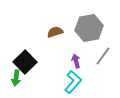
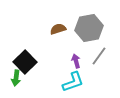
brown semicircle: moved 3 px right, 3 px up
gray line: moved 4 px left
cyan L-shape: rotated 30 degrees clockwise
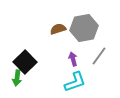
gray hexagon: moved 5 px left
purple arrow: moved 3 px left, 2 px up
green arrow: moved 1 px right
cyan L-shape: moved 2 px right
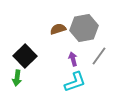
black square: moved 6 px up
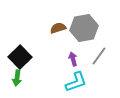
brown semicircle: moved 1 px up
black square: moved 5 px left, 1 px down
cyan L-shape: moved 1 px right
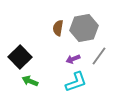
brown semicircle: rotated 63 degrees counterclockwise
purple arrow: rotated 96 degrees counterclockwise
green arrow: moved 13 px right, 3 px down; rotated 105 degrees clockwise
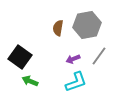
gray hexagon: moved 3 px right, 3 px up
black square: rotated 10 degrees counterclockwise
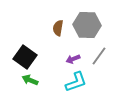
gray hexagon: rotated 12 degrees clockwise
black square: moved 5 px right
green arrow: moved 1 px up
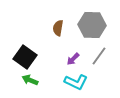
gray hexagon: moved 5 px right
purple arrow: rotated 24 degrees counterclockwise
cyan L-shape: rotated 45 degrees clockwise
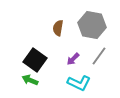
gray hexagon: rotated 8 degrees clockwise
black square: moved 10 px right, 3 px down
cyan L-shape: moved 3 px right, 1 px down
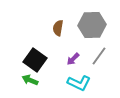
gray hexagon: rotated 12 degrees counterclockwise
